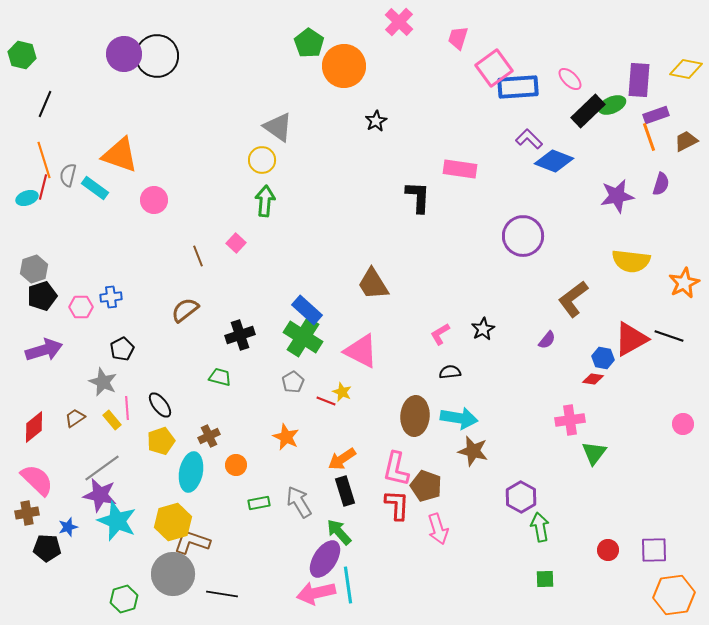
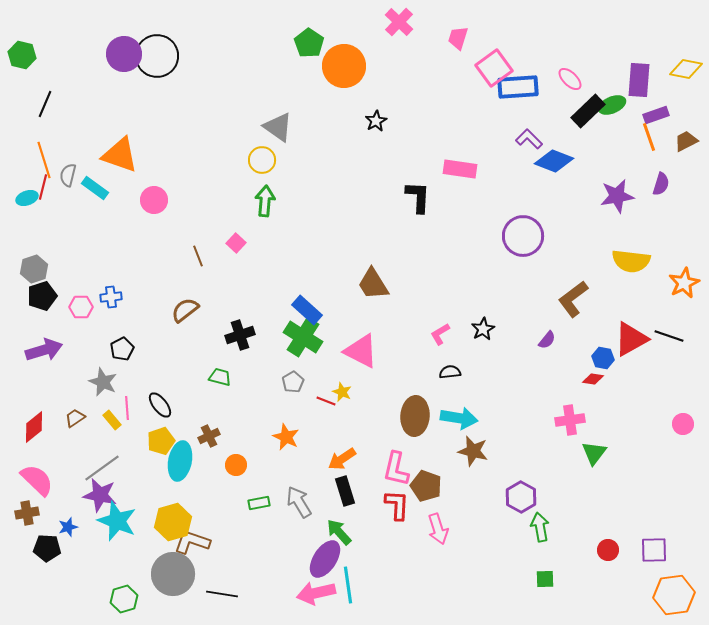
cyan ellipse at (191, 472): moved 11 px left, 11 px up
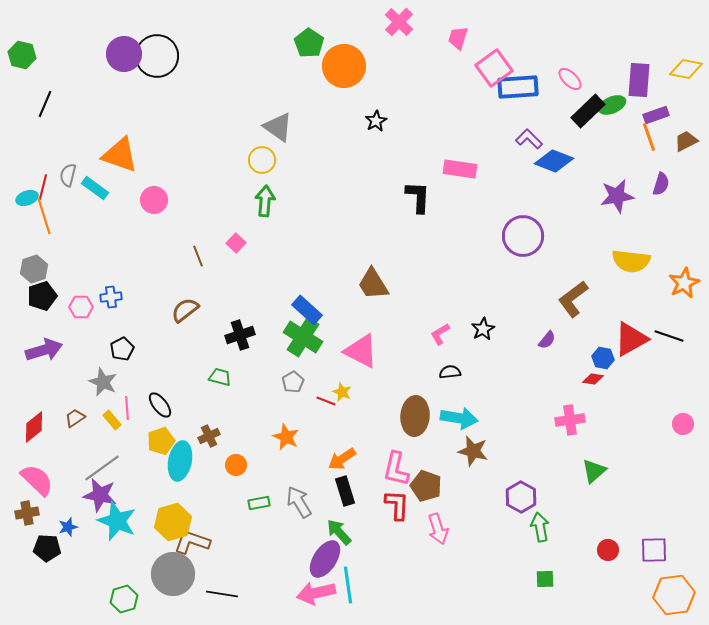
orange line at (44, 160): moved 56 px down
green triangle at (594, 453): moved 18 px down; rotated 12 degrees clockwise
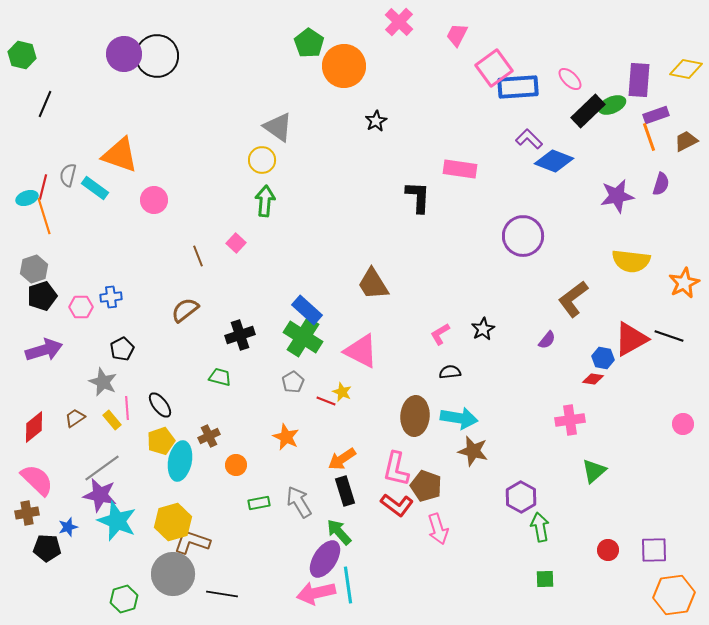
pink trapezoid at (458, 38): moved 1 px left, 3 px up; rotated 10 degrees clockwise
red L-shape at (397, 505): rotated 124 degrees clockwise
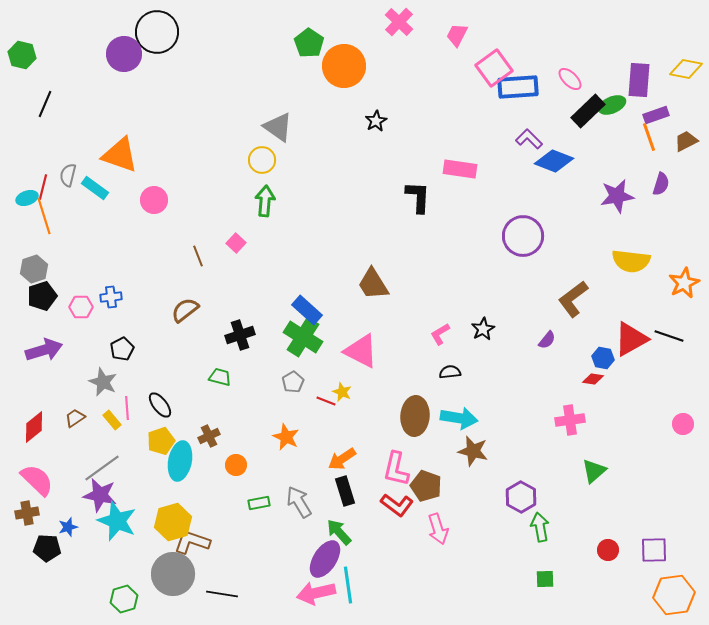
black circle at (157, 56): moved 24 px up
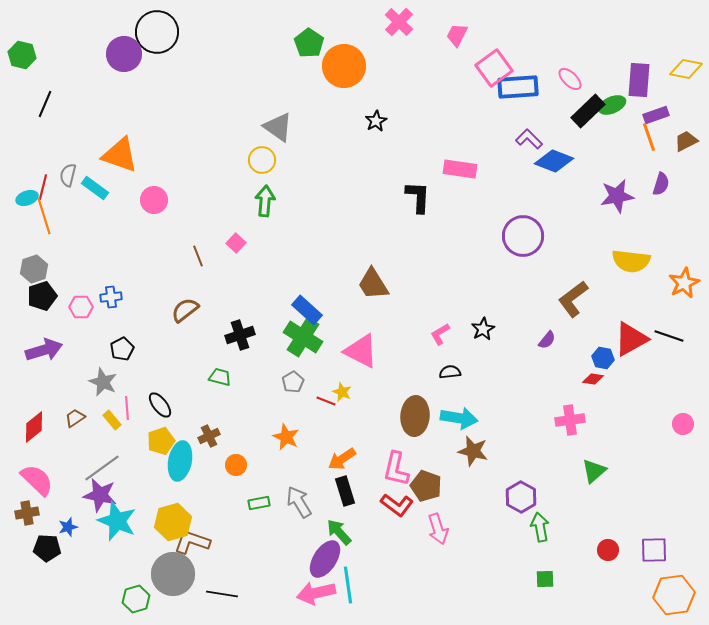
green hexagon at (124, 599): moved 12 px right
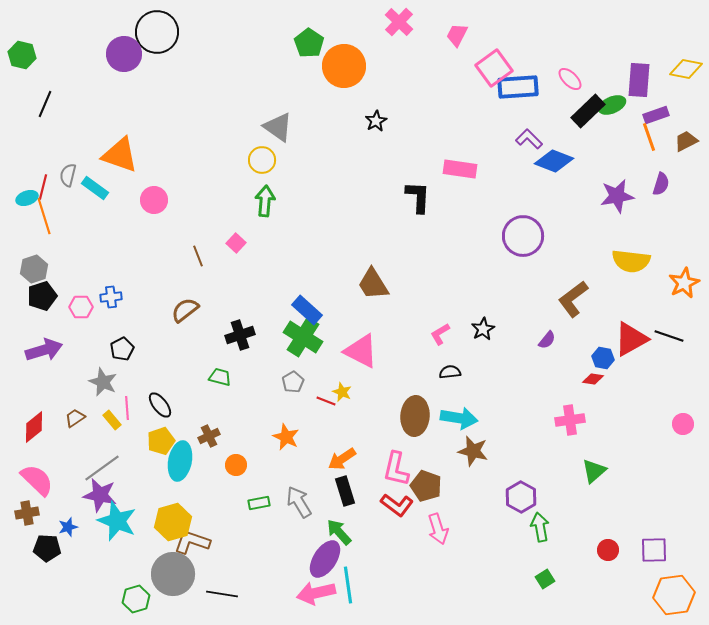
green square at (545, 579): rotated 30 degrees counterclockwise
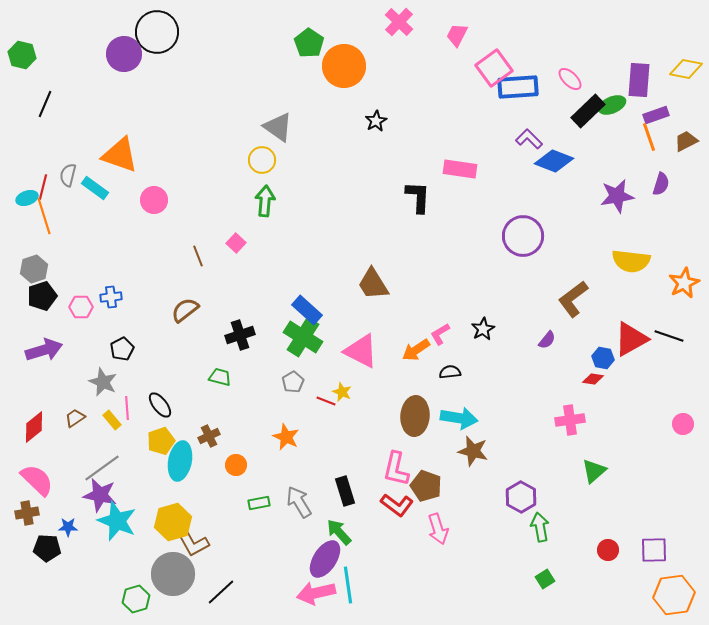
orange arrow at (342, 459): moved 74 px right, 109 px up
blue star at (68, 527): rotated 18 degrees clockwise
brown L-shape at (192, 542): rotated 138 degrees counterclockwise
black line at (222, 594): moved 1 px left, 2 px up; rotated 52 degrees counterclockwise
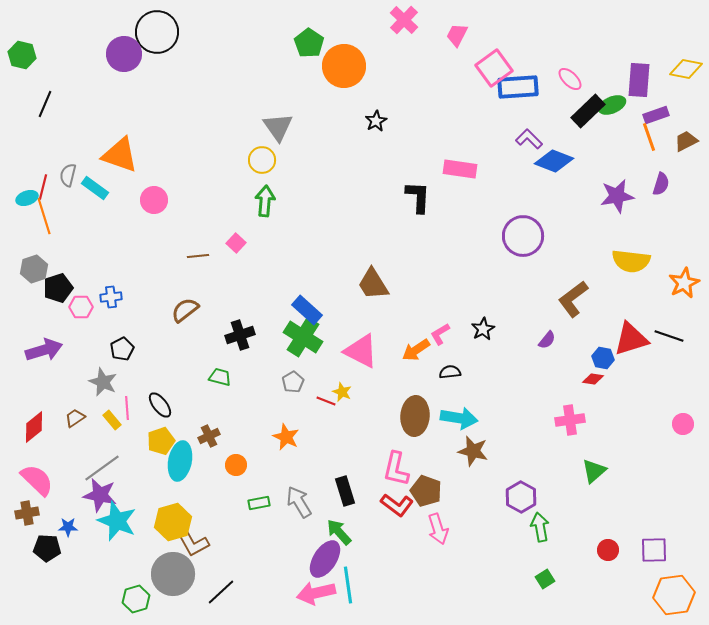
pink cross at (399, 22): moved 5 px right, 2 px up
gray triangle at (278, 127): rotated 20 degrees clockwise
brown line at (198, 256): rotated 75 degrees counterclockwise
black pentagon at (42, 296): moved 16 px right, 8 px up
red triangle at (631, 339): rotated 12 degrees clockwise
brown pentagon at (426, 486): moved 5 px down
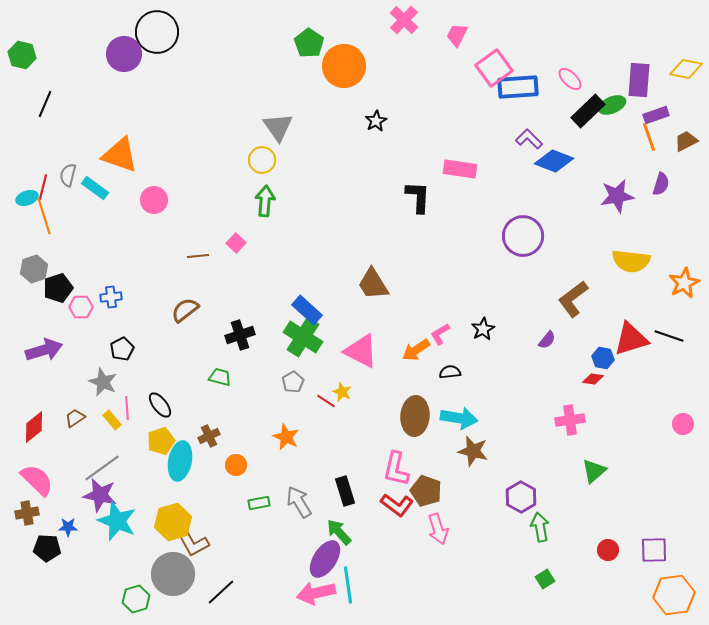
red line at (326, 401): rotated 12 degrees clockwise
